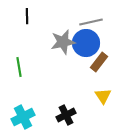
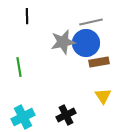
brown rectangle: rotated 42 degrees clockwise
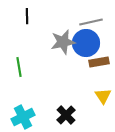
black cross: rotated 18 degrees counterclockwise
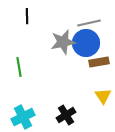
gray line: moved 2 px left, 1 px down
black cross: rotated 12 degrees clockwise
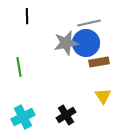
gray star: moved 3 px right, 1 px down
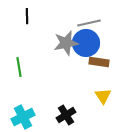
brown rectangle: rotated 18 degrees clockwise
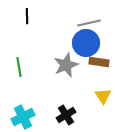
gray star: moved 22 px down; rotated 10 degrees counterclockwise
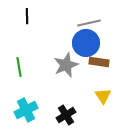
cyan cross: moved 3 px right, 7 px up
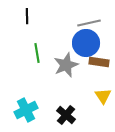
green line: moved 18 px right, 14 px up
black cross: rotated 18 degrees counterclockwise
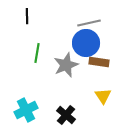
green line: rotated 18 degrees clockwise
